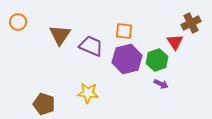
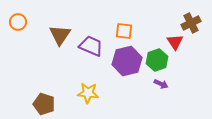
purple hexagon: moved 2 px down
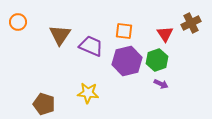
red triangle: moved 10 px left, 8 px up
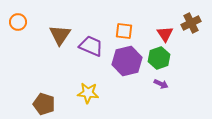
green hexagon: moved 2 px right, 2 px up
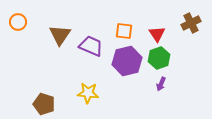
red triangle: moved 8 px left
purple arrow: rotated 88 degrees clockwise
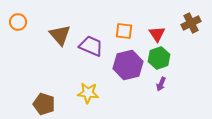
brown triangle: rotated 15 degrees counterclockwise
purple hexagon: moved 1 px right, 4 px down
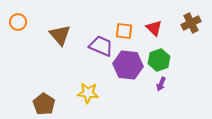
red triangle: moved 3 px left, 6 px up; rotated 12 degrees counterclockwise
purple trapezoid: moved 10 px right
green hexagon: moved 2 px down
purple hexagon: rotated 20 degrees clockwise
brown pentagon: rotated 15 degrees clockwise
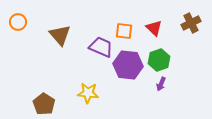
purple trapezoid: moved 1 px down
